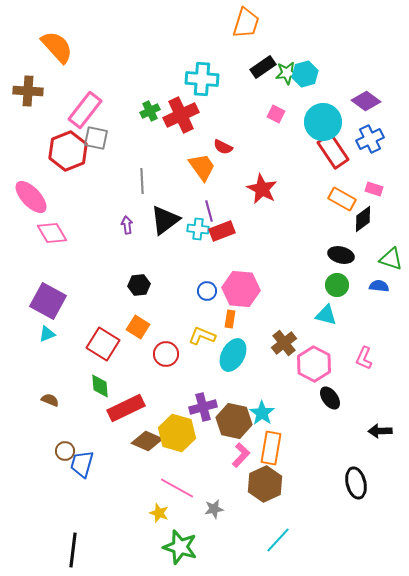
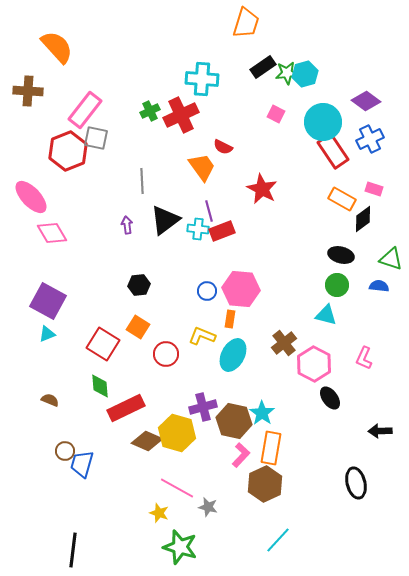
gray star at (214, 509): moved 6 px left, 2 px up; rotated 24 degrees clockwise
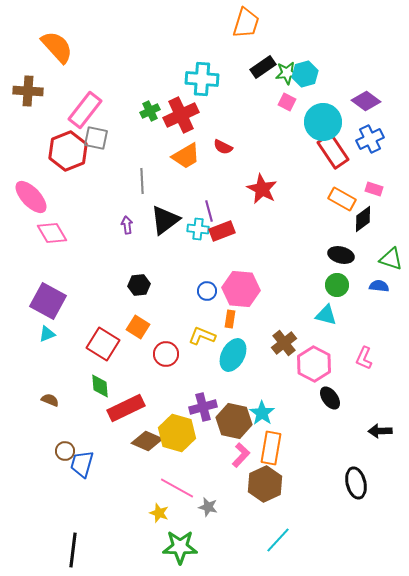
pink square at (276, 114): moved 11 px right, 12 px up
orange trapezoid at (202, 167): moved 16 px left, 11 px up; rotated 96 degrees clockwise
green star at (180, 547): rotated 16 degrees counterclockwise
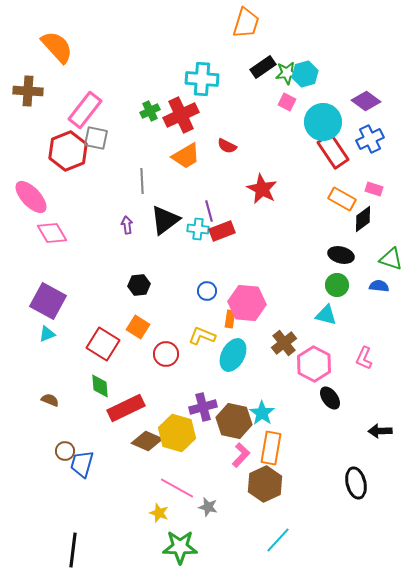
red semicircle at (223, 147): moved 4 px right, 1 px up
pink hexagon at (241, 289): moved 6 px right, 14 px down
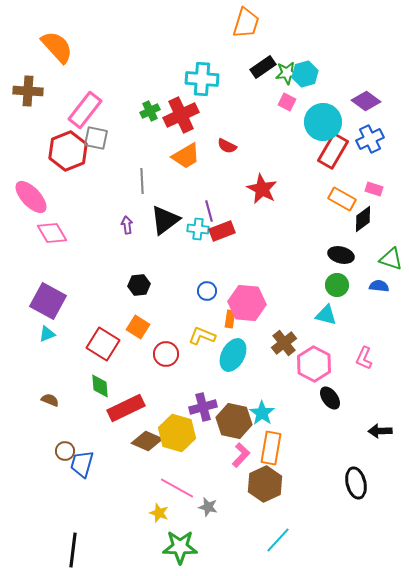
red rectangle at (333, 151): rotated 64 degrees clockwise
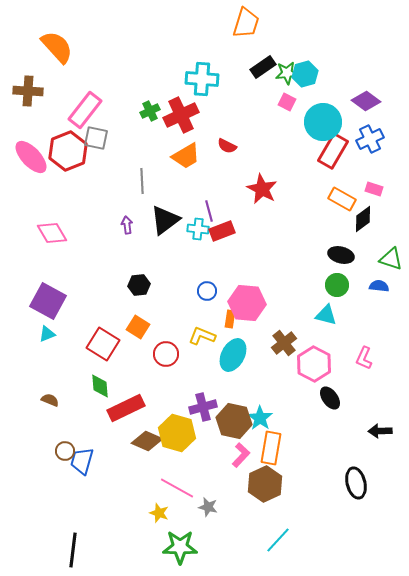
pink ellipse at (31, 197): moved 40 px up
cyan star at (262, 413): moved 2 px left, 5 px down
blue trapezoid at (82, 464): moved 3 px up
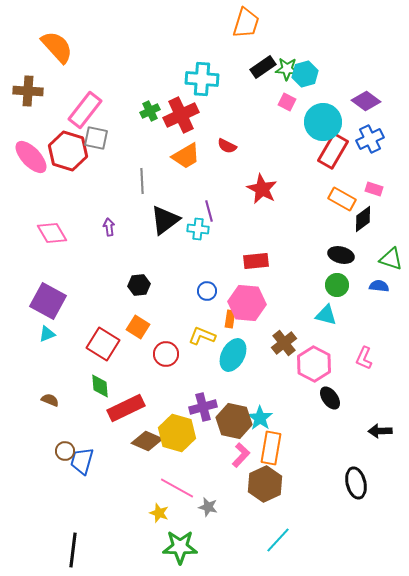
green star at (287, 73): moved 4 px up; rotated 10 degrees clockwise
red hexagon at (68, 151): rotated 21 degrees counterclockwise
purple arrow at (127, 225): moved 18 px left, 2 px down
red rectangle at (222, 231): moved 34 px right, 30 px down; rotated 15 degrees clockwise
